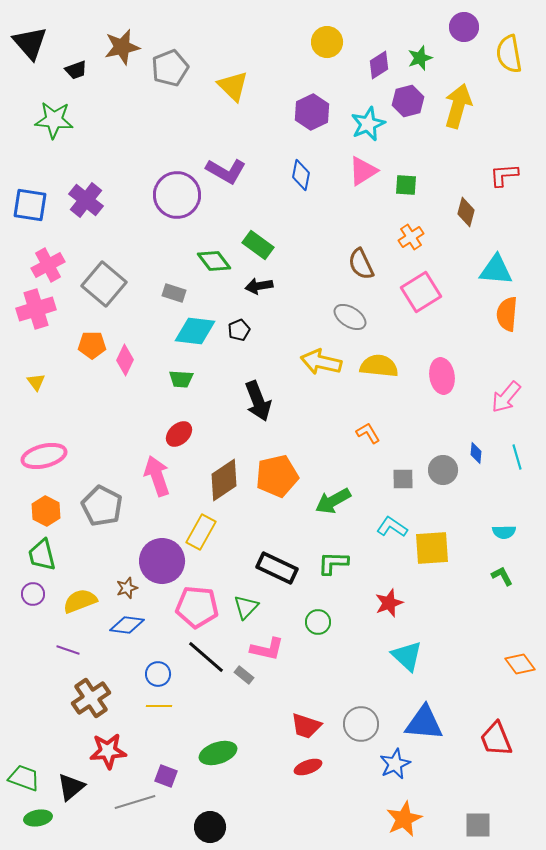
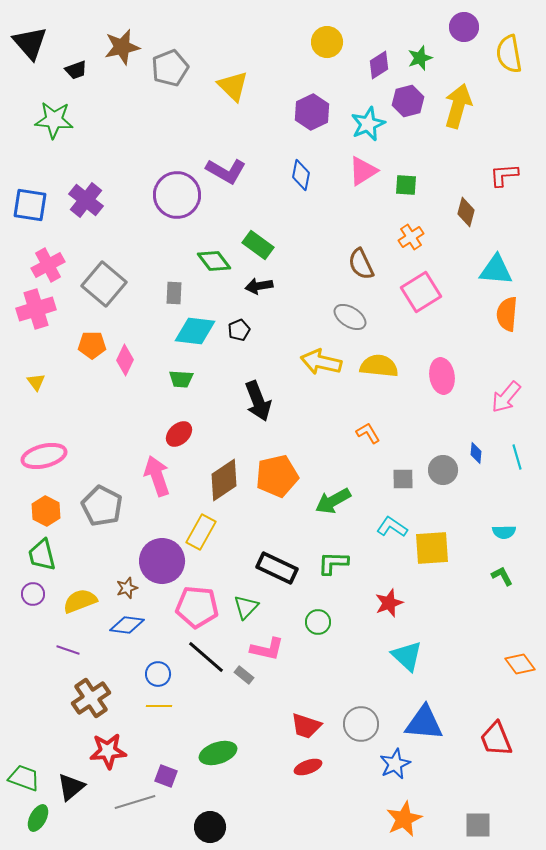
gray rectangle at (174, 293): rotated 75 degrees clockwise
green ellipse at (38, 818): rotated 52 degrees counterclockwise
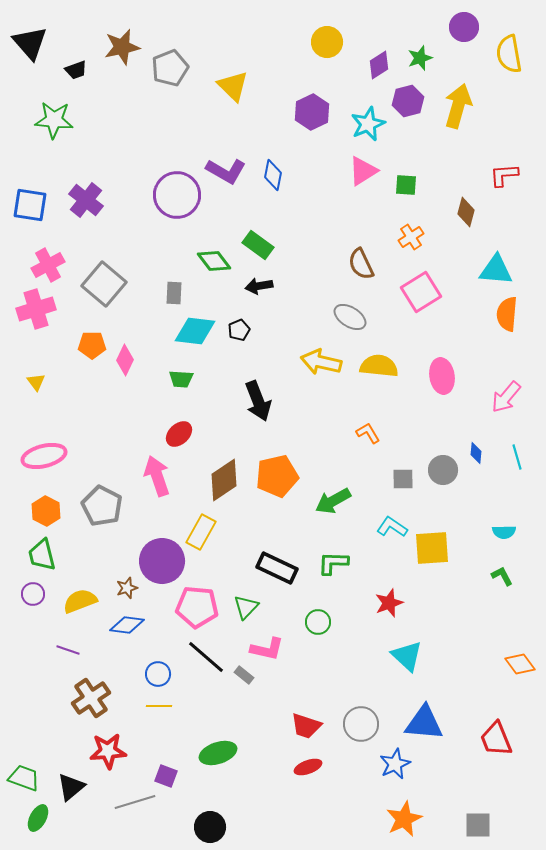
blue diamond at (301, 175): moved 28 px left
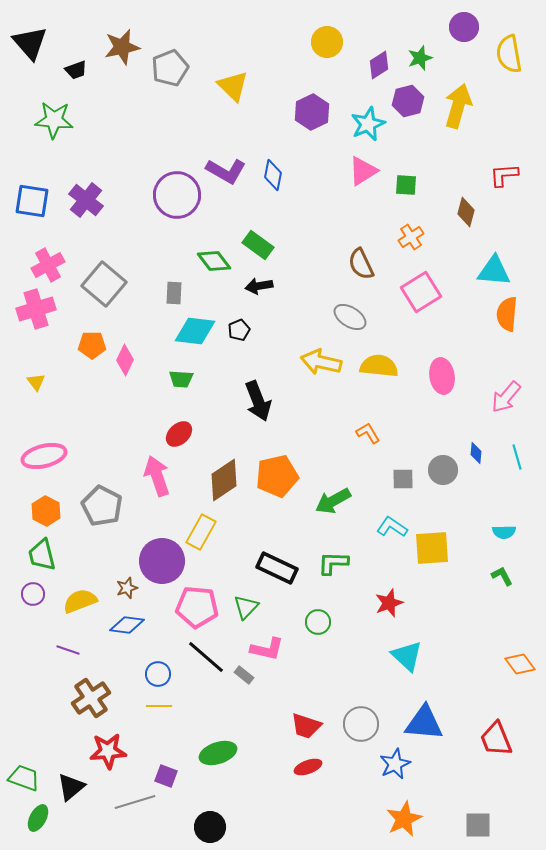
blue square at (30, 205): moved 2 px right, 4 px up
cyan triangle at (496, 270): moved 2 px left, 1 px down
